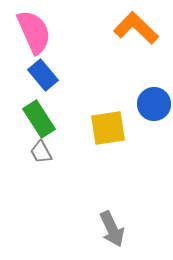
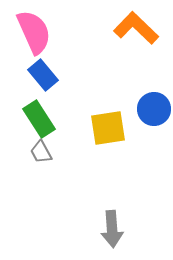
blue circle: moved 5 px down
gray arrow: rotated 21 degrees clockwise
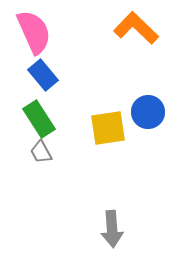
blue circle: moved 6 px left, 3 px down
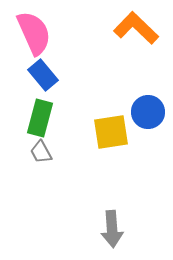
pink semicircle: moved 1 px down
green rectangle: moved 1 px right, 1 px up; rotated 48 degrees clockwise
yellow square: moved 3 px right, 4 px down
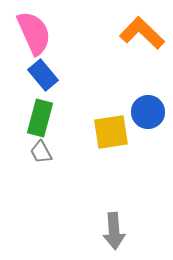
orange L-shape: moved 6 px right, 5 px down
gray arrow: moved 2 px right, 2 px down
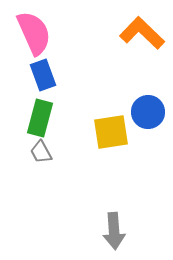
blue rectangle: rotated 20 degrees clockwise
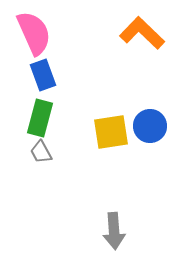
blue circle: moved 2 px right, 14 px down
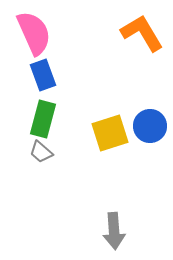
orange L-shape: rotated 15 degrees clockwise
green rectangle: moved 3 px right, 1 px down
yellow square: moved 1 px left, 1 px down; rotated 9 degrees counterclockwise
gray trapezoid: rotated 20 degrees counterclockwise
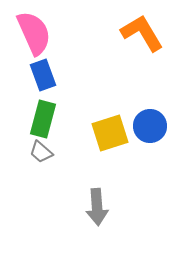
gray arrow: moved 17 px left, 24 px up
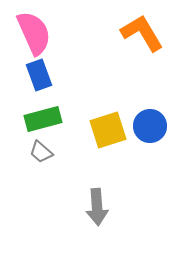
blue rectangle: moved 4 px left
green rectangle: rotated 60 degrees clockwise
yellow square: moved 2 px left, 3 px up
